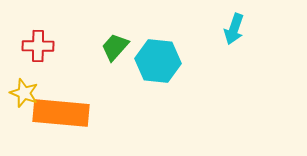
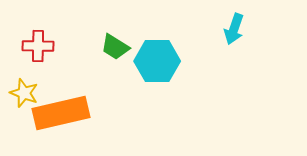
green trapezoid: rotated 100 degrees counterclockwise
cyan hexagon: moved 1 px left; rotated 6 degrees counterclockwise
orange rectangle: rotated 18 degrees counterclockwise
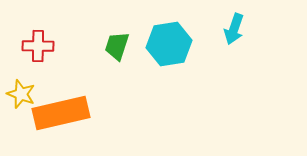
green trapezoid: moved 2 px right, 1 px up; rotated 76 degrees clockwise
cyan hexagon: moved 12 px right, 17 px up; rotated 9 degrees counterclockwise
yellow star: moved 3 px left, 1 px down
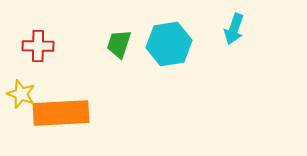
green trapezoid: moved 2 px right, 2 px up
orange rectangle: rotated 10 degrees clockwise
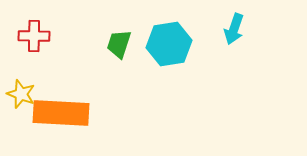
red cross: moved 4 px left, 10 px up
orange rectangle: rotated 6 degrees clockwise
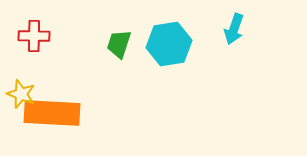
orange rectangle: moved 9 px left
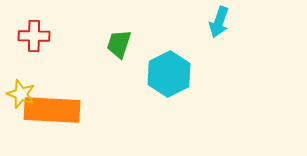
cyan arrow: moved 15 px left, 7 px up
cyan hexagon: moved 30 px down; rotated 18 degrees counterclockwise
orange rectangle: moved 3 px up
